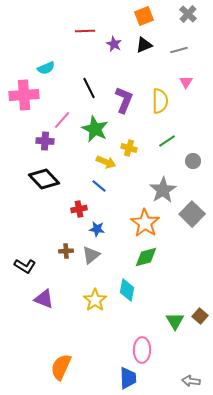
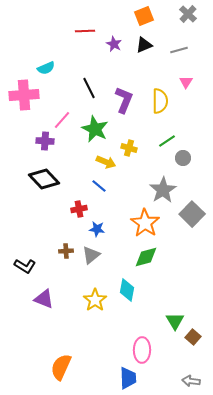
gray circle: moved 10 px left, 3 px up
brown square: moved 7 px left, 21 px down
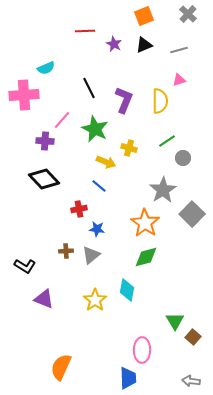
pink triangle: moved 7 px left, 2 px up; rotated 40 degrees clockwise
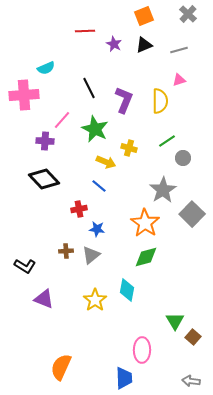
blue trapezoid: moved 4 px left
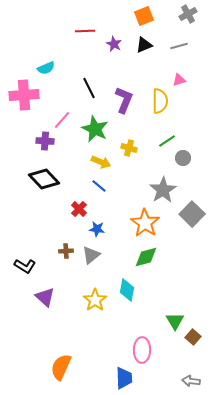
gray cross: rotated 18 degrees clockwise
gray line: moved 4 px up
yellow arrow: moved 5 px left
red cross: rotated 35 degrees counterclockwise
purple triangle: moved 1 px right, 2 px up; rotated 20 degrees clockwise
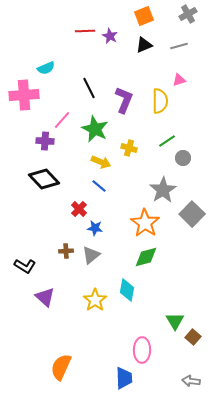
purple star: moved 4 px left, 8 px up
blue star: moved 2 px left, 1 px up
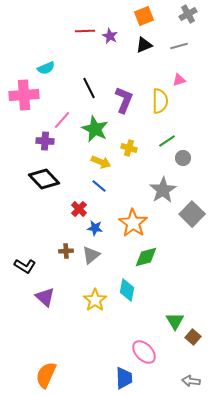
orange star: moved 12 px left
pink ellipse: moved 2 px right, 2 px down; rotated 45 degrees counterclockwise
orange semicircle: moved 15 px left, 8 px down
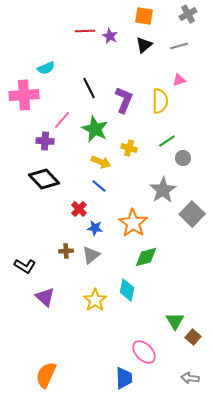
orange square: rotated 30 degrees clockwise
black triangle: rotated 18 degrees counterclockwise
gray arrow: moved 1 px left, 3 px up
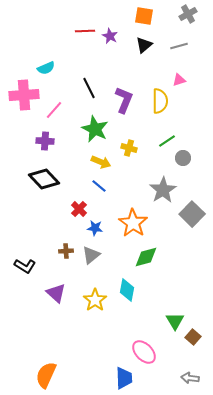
pink line: moved 8 px left, 10 px up
purple triangle: moved 11 px right, 4 px up
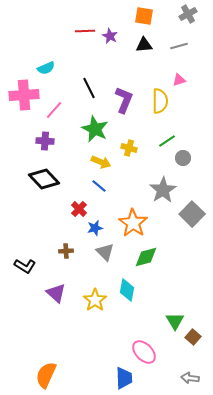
black triangle: rotated 36 degrees clockwise
blue star: rotated 21 degrees counterclockwise
gray triangle: moved 14 px right, 3 px up; rotated 36 degrees counterclockwise
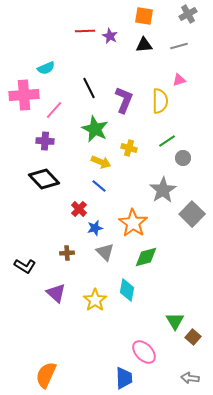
brown cross: moved 1 px right, 2 px down
